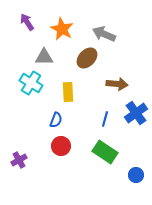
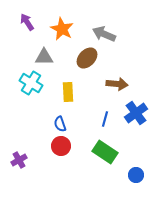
blue semicircle: moved 4 px right, 4 px down; rotated 140 degrees clockwise
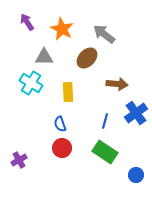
gray arrow: rotated 15 degrees clockwise
blue line: moved 2 px down
red circle: moved 1 px right, 2 px down
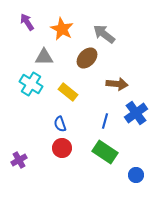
cyan cross: moved 1 px down
yellow rectangle: rotated 48 degrees counterclockwise
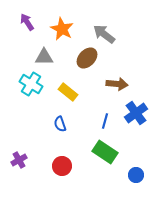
red circle: moved 18 px down
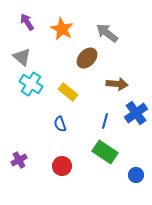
gray arrow: moved 3 px right, 1 px up
gray triangle: moved 22 px left; rotated 42 degrees clockwise
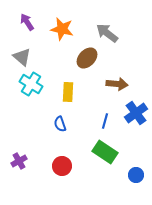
orange star: rotated 15 degrees counterclockwise
yellow rectangle: rotated 54 degrees clockwise
purple cross: moved 1 px down
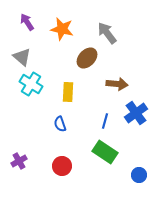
gray arrow: rotated 15 degrees clockwise
blue circle: moved 3 px right
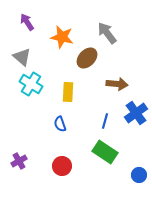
orange star: moved 8 px down
